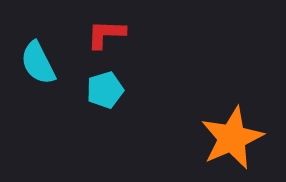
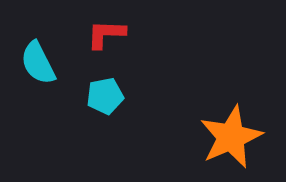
cyan pentagon: moved 6 px down; rotated 6 degrees clockwise
orange star: moved 1 px left, 1 px up
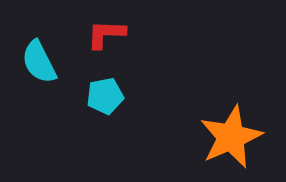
cyan semicircle: moved 1 px right, 1 px up
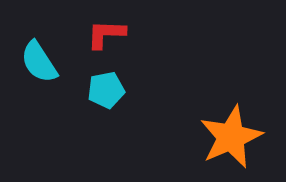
cyan semicircle: rotated 6 degrees counterclockwise
cyan pentagon: moved 1 px right, 6 px up
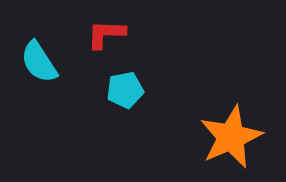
cyan pentagon: moved 19 px right
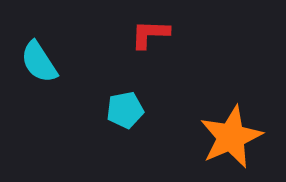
red L-shape: moved 44 px right
cyan pentagon: moved 20 px down
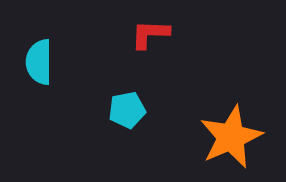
cyan semicircle: rotated 33 degrees clockwise
cyan pentagon: moved 2 px right
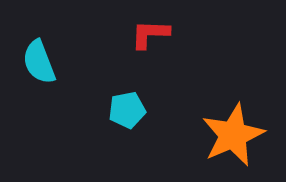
cyan semicircle: rotated 21 degrees counterclockwise
orange star: moved 2 px right, 2 px up
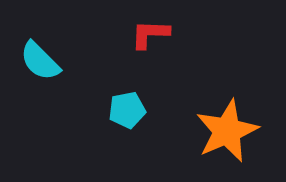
cyan semicircle: moved 1 px right, 1 px up; rotated 24 degrees counterclockwise
orange star: moved 6 px left, 4 px up
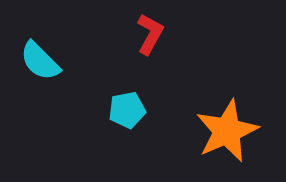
red L-shape: rotated 117 degrees clockwise
